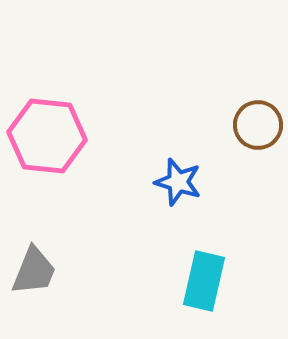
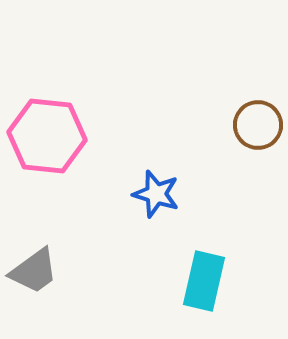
blue star: moved 22 px left, 12 px down
gray trapezoid: rotated 32 degrees clockwise
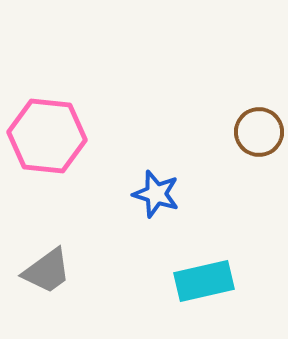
brown circle: moved 1 px right, 7 px down
gray trapezoid: moved 13 px right
cyan rectangle: rotated 64 degrees clockwise
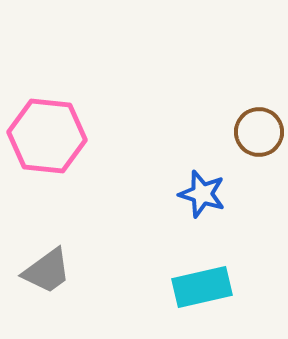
blue star: moved 46 px right
cyan rectangle: moved 2 px left, 6 px down
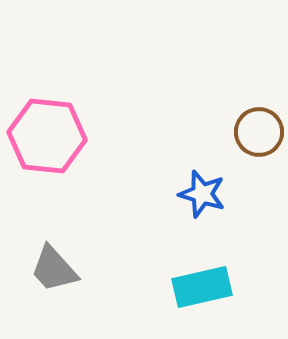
gray trapezoid: moved 7 px right, 2 px up; rotated 84 degrees clockwise
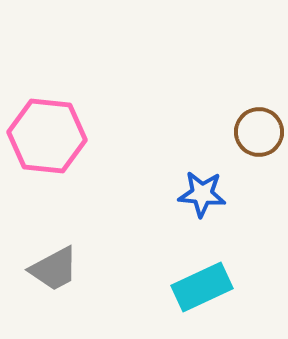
blue star: rotated 12 degrees counterclockwise
gray trapezoid: rotated 76 degrees counterclockwise
cyan rectangle: rotated 12 degrees counterclockwise
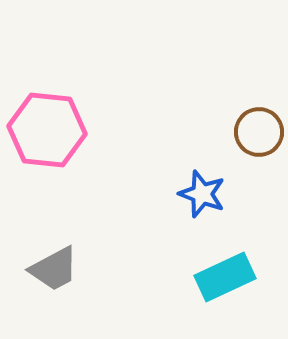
pink hexagon: moved 6 px up
blue star: rotated 15 degrees clockwise
cyan rectangle: moved 23 px right, 10 px up
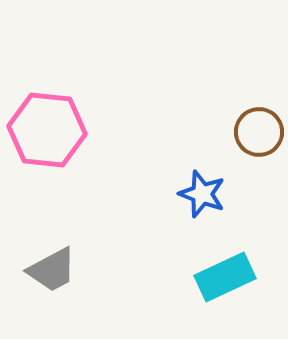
gray trapezoid: moved 2 px left, 1 px down
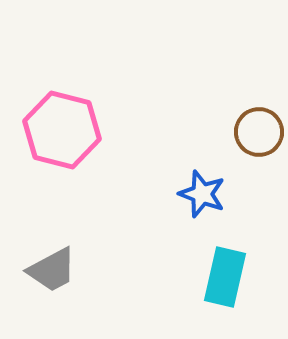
pink hexagon: moved 15 px right; rotated 8 degrees clockwise
cyan rectangle: rotated 52 degrees counterclockwise
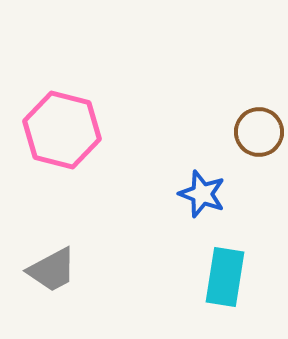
cyan rectangle: rotated 4 degrees counterclockwise
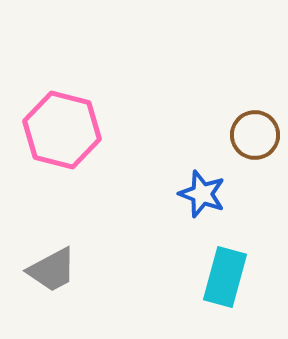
brown circle: moved 4 px left, 3 px down
cyan rectangle: rotated 6 degrees clockwise
